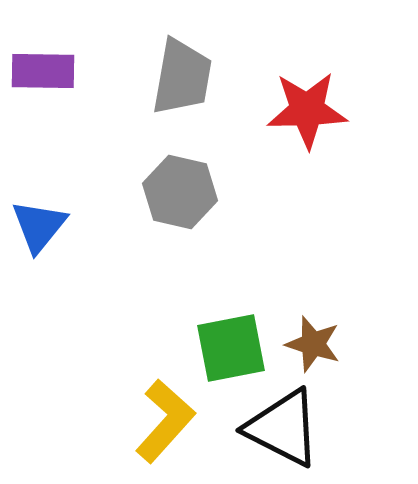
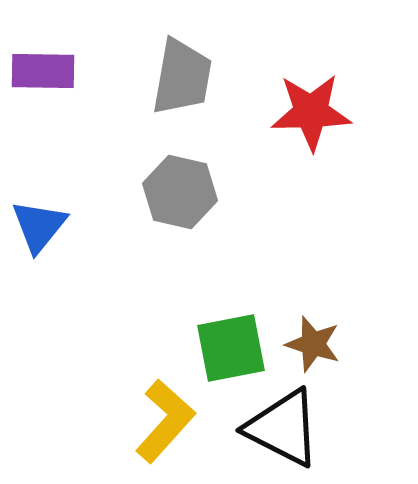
red star: moved 4 px right, 2 px down
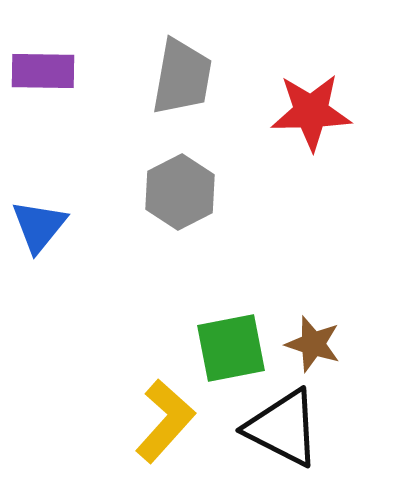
gray hexagon: rotated 20 degrees clockwise
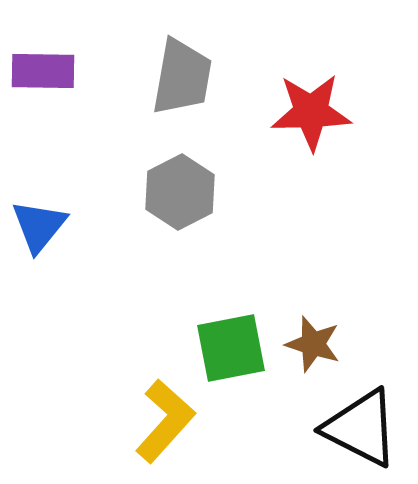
black triangle: moved 78 px right
